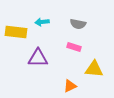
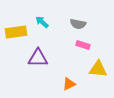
cyan arrow: rotated 48 degrees clockwise
yellow rectangle: rotated 15 degrees counterclockwise
pink rectangle: moved 9 px right, 2 px up
yellow triangle: moved 4 px right
orange triangle: moved 1 px left, 2 px up
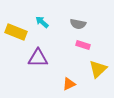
yellow rectangle: rotated 30 degrees clockwise
yellow triangle: rotated 48 degrees counterclockwise
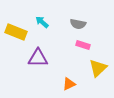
yellow triangle: moved 1 px up
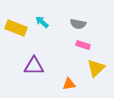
yellow rectangle: moved 4 px up
purple triangle: moved 4 px left, 8 px down
yellow triangle: moved 2 px left
orange triangle: rotated 16 degrees clockwise
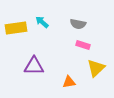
yellow rectangle: rotated 30 degrees counterclockwise
orange triangle: moved 2 px up
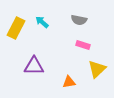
gray semicircle: moved 1 px right, 4 px up
yellow rectangle: rotated 55 degrees counterclockwise
yellow triangle: moved 1 px right, 1 px down
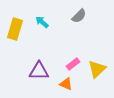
gray semicircle: moved 4 px up; rotated 56 degrees counterclockwise
yellow rectangle: moved 1 px left, 1 px down; rotated 10 degrees counterclockwise
pink rectangle: moved 10 px left, 19 px down; rotated 56 degrees counterclockwise
purple triangle: moved 5 px right, 5 px down
orange triangle: moved 3 px left, 2 px down; rotated 32 degrees clockwise
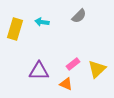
cyan arrow: rotated 32 degrees counterclockwise
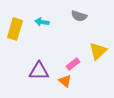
gray semicircle: rotated 63 degrees clockwise
yellow triangle: moved 1 px right, 18 px up
orange triangle: moved 1 px left, 3 px up; rotated 16 degrees clockwise
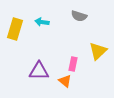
pink rectangle: rotated 40 degrees counterclockwise
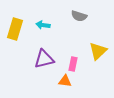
cyan arrow: moved 1 px right, 3 px down
purple triangle: moved 5 px right, 12 px up; rotated 15 degrees counterclockwise
orange triangle: rotated 32 degrees counterclockwise
